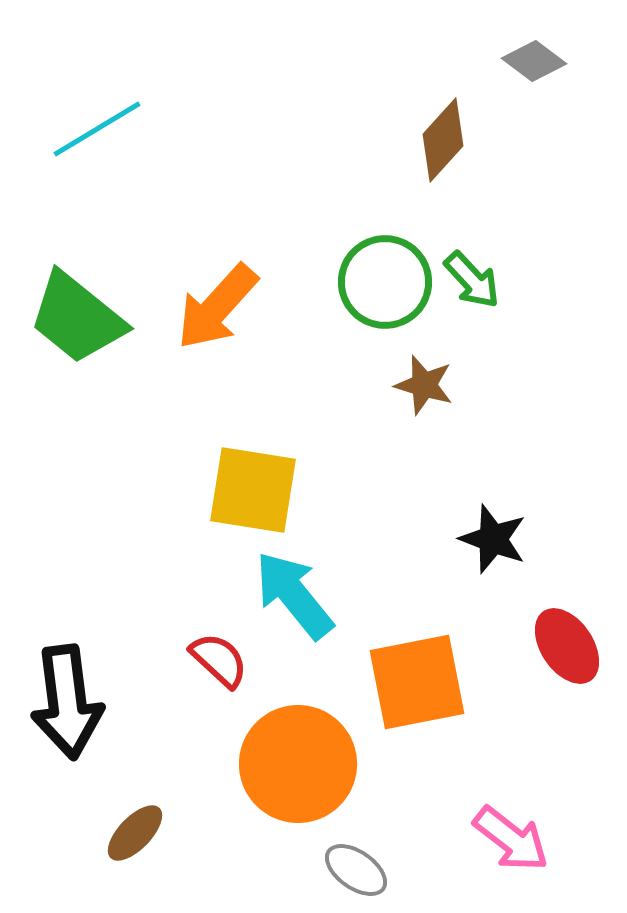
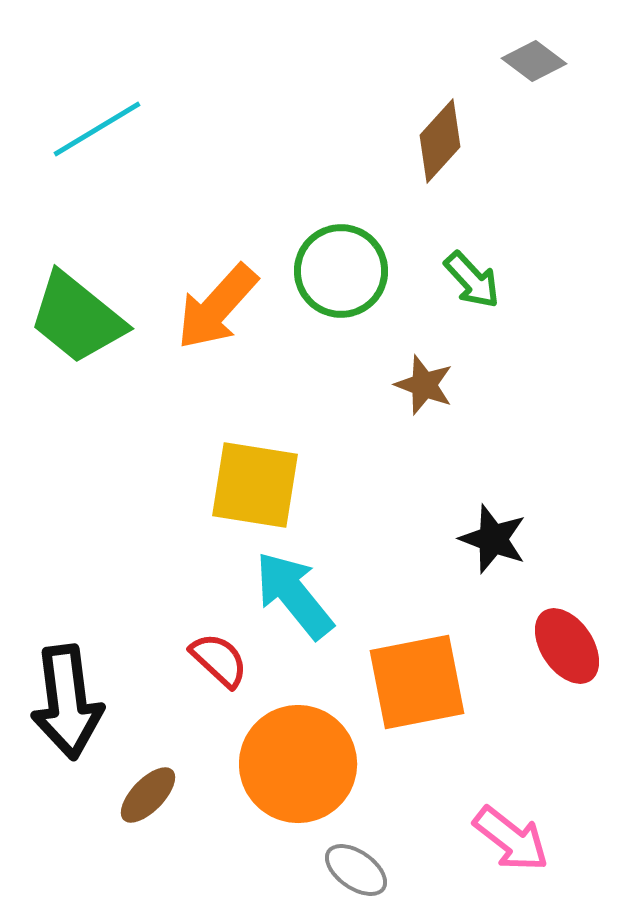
brown diamond: moved 3 px left, 1 px down
green circle: moved 44 px left, 11 px up
brown star: rotated 4 degrees clockwise
yellow square: moved 2 px right, 5 px up
brown ellipse: moved 13 px right, 38 px up
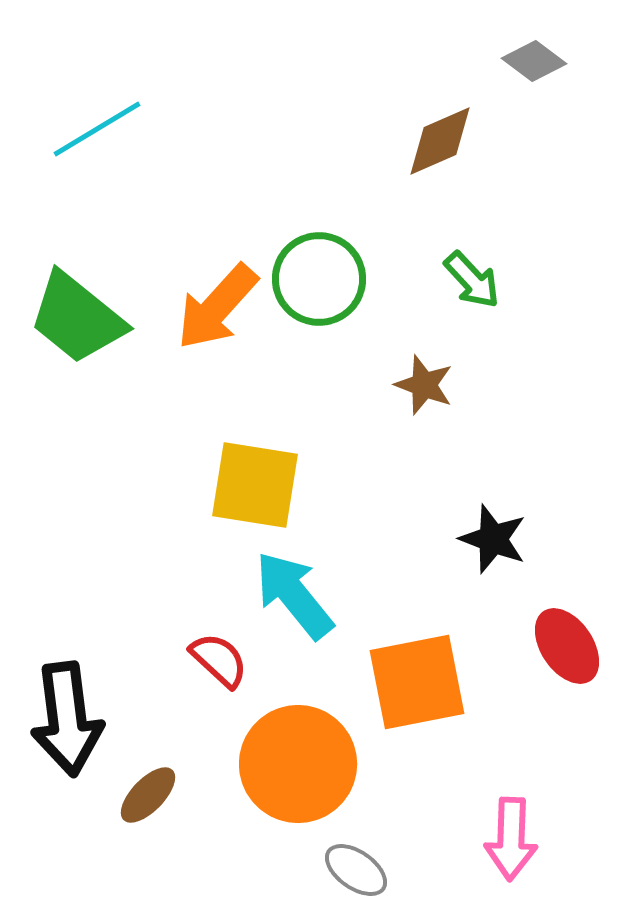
brown diamond: rotated 24 degrees clockwise
green circle: moved 22 px left, 8 px down
black arrow: moved 17 px down
pink arrow: rotated 54 degrees clockwise
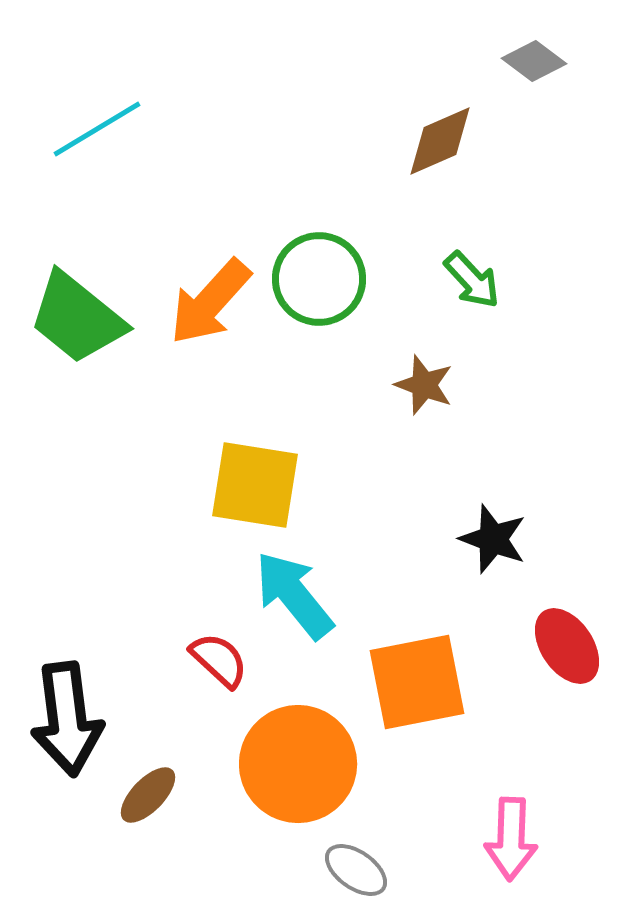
orange arrow: moved 7 px left, 5 px up
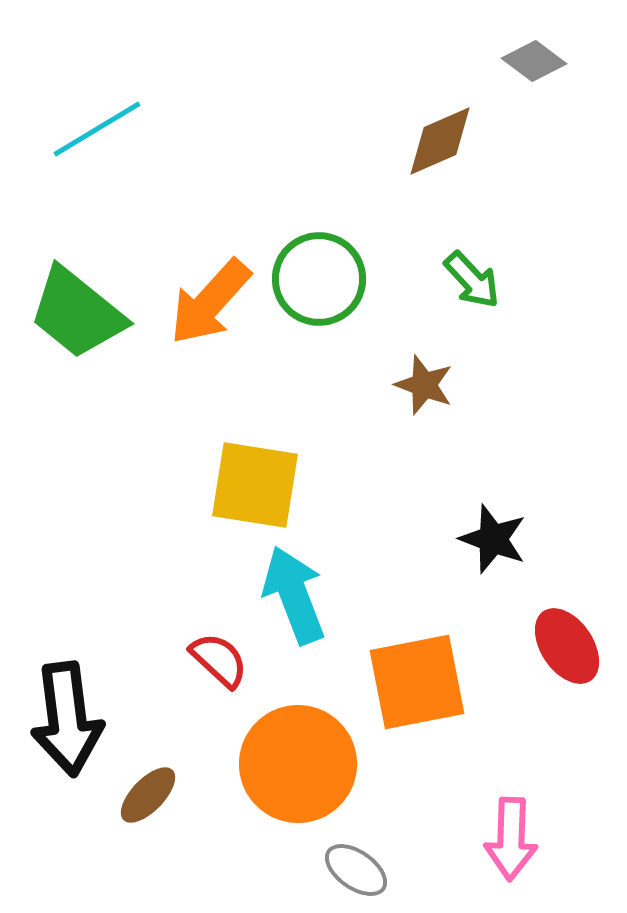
green trapezoid: moved 5 px up
cyan arrow: rotated 18 degrees clockwise
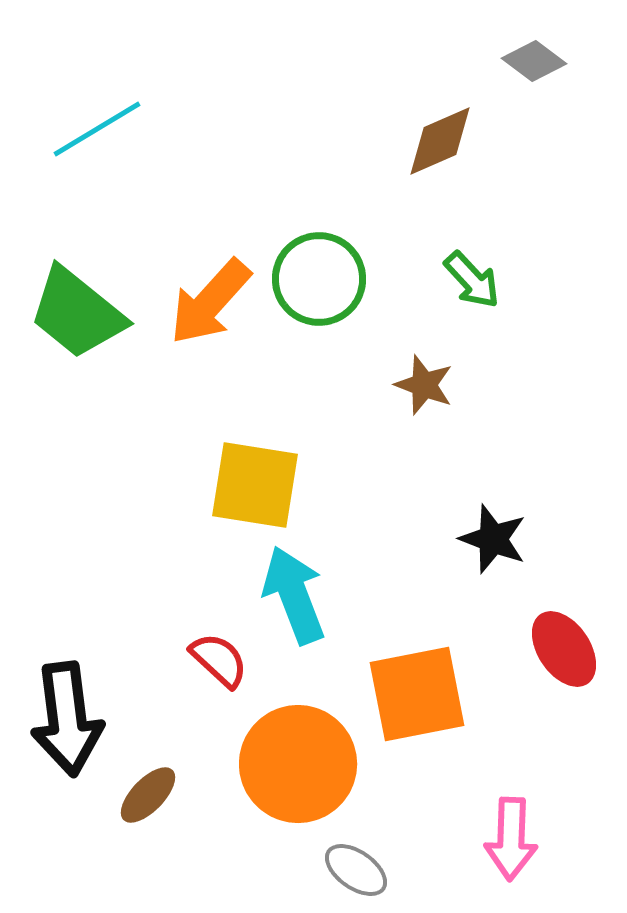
red ellipse: moved 3 px left, 3 px down
orange square: moved 12 px down
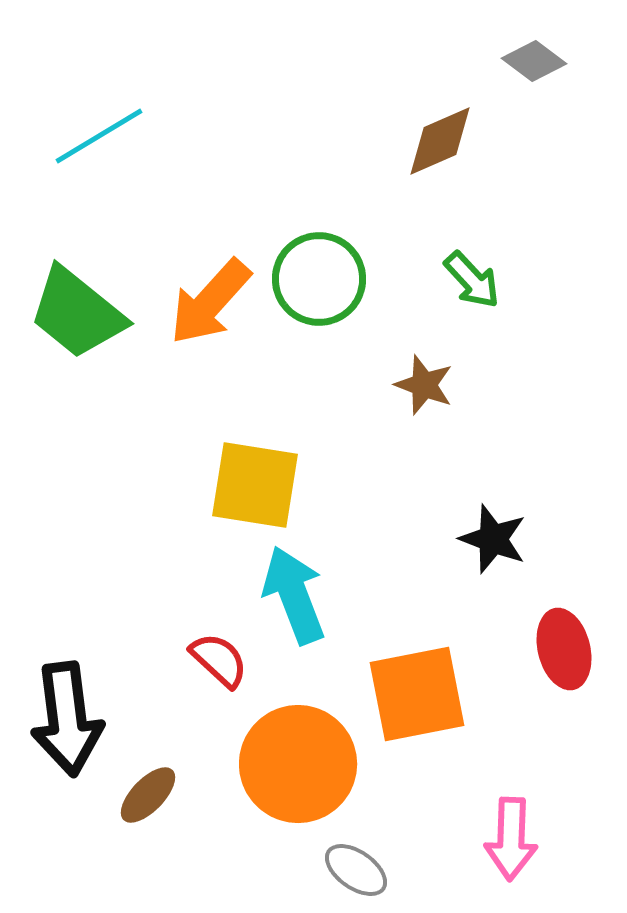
cyan line: moved 2 px right, 7 px down
red ellipse: rotated 20 degrees clockwise
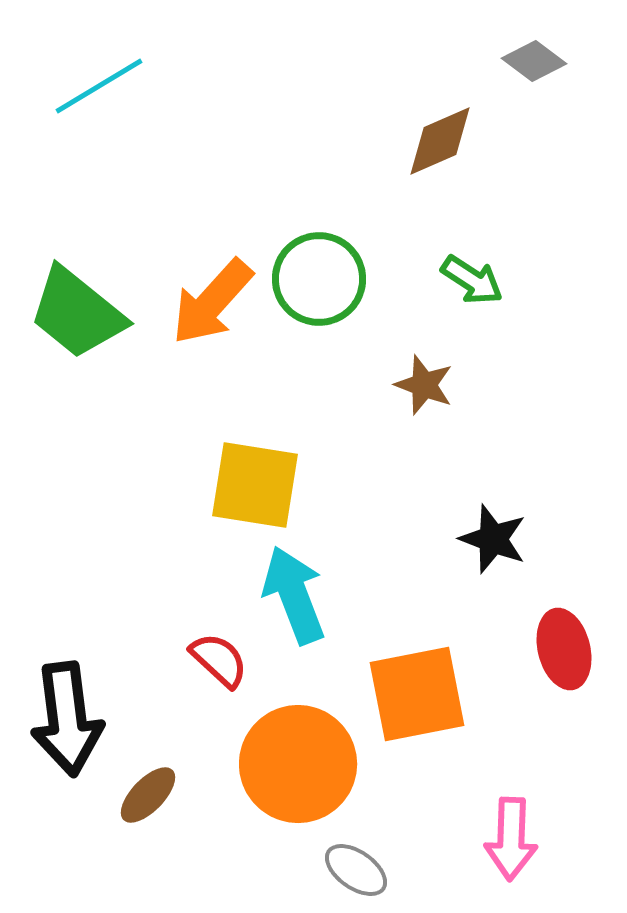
cyan line: moved 50 px up
green arrow: rotated 14 degrees counterclockwise
orange arrow: moved 2 px right
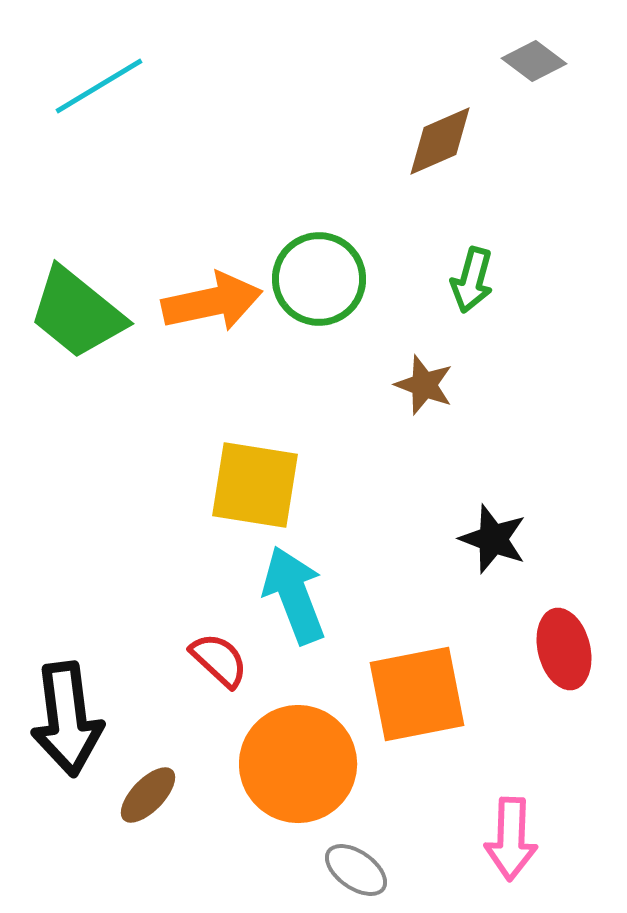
green arrow: rotated 72 degrees clockwise
orange arrow: rotated 144 degrees counterclockwise
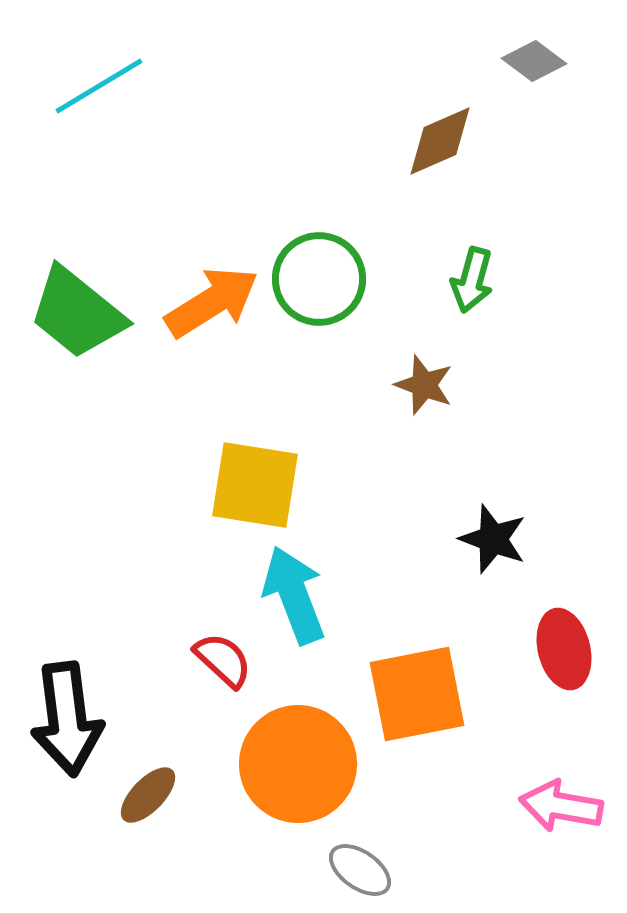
orange arrow: rotated 20 degrees counterclockwise
red semicircle: moved 4 px right
pink arrow: moved 50 px right, 33 px up; rotated 98 degrees clockwise
gray ellipse: moved 4 px right
